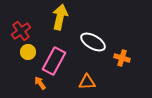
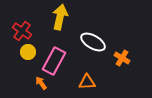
red cross: moved 1 px right; rotated 18 degrees counterclockwise
orange cross: rotated 14 degrees clockwise
orange arrow: moved 1 px right
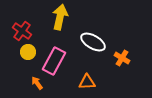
orange arrow: moved 4 px left
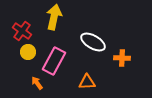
yellow arrow: moved 6 px left
orange cross: rotated 28 degrees counterclockwise
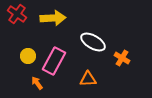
yellow arrow: moved 1 px left, 1 px down; rotated 75 degrees clockwise
red cross: moved 5 px left, 17 px up
yellow circle: moved 4 px down
orange cross: rotated 28 degrees clockwise
orange triangle: moved 1 px right, 3 px up
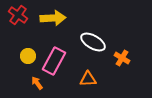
red cross: moved 1 px right, 1 px down
